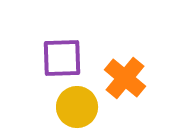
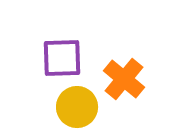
orange cross: moved 1 px left, 1 px down
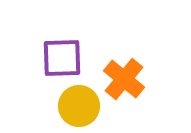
yellow circle: moved 2 px right, 1 px up
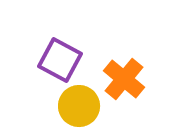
purple square: moved 2 px left, 2 px down; rotated 30 degrees clockwise
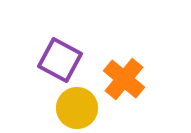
yellow circle: moved 2 px left, 2 px down
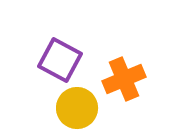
orange cross: rotated 27 degrees clockwise
